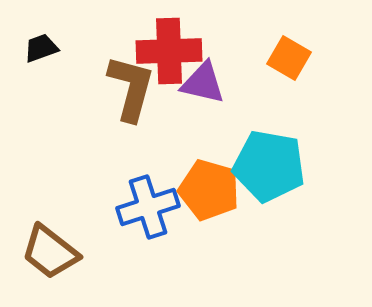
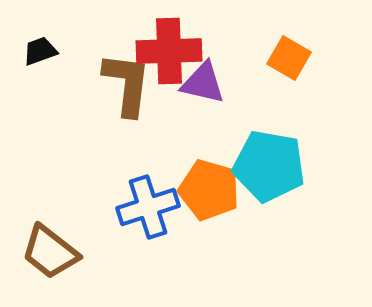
black trapezoid: moved 1 px left, 3 px down
brown L-shape: moved 4 px left, 4 px up; rotated 8 degrees counterclockwise
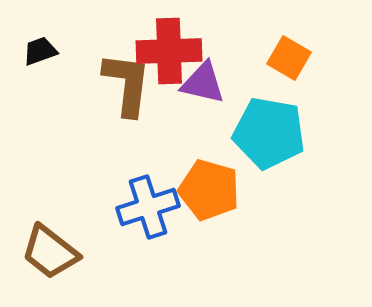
cyan pentagon: moved 33 px up
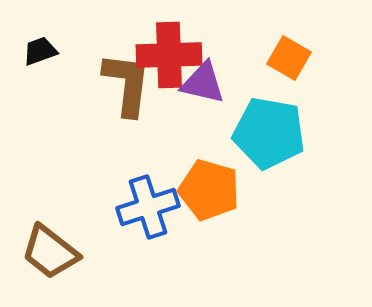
red cross: moved 4 px down
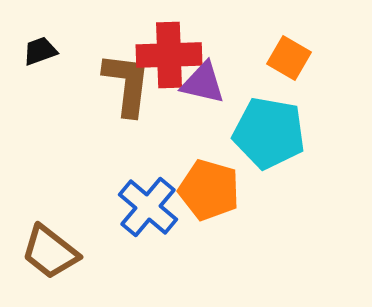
blue cross: rotated 32 degrees counterclockwise
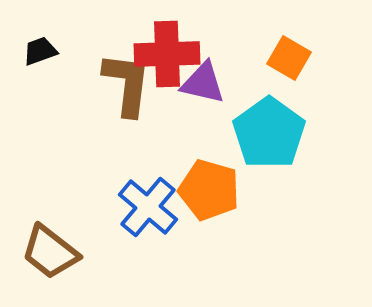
red cross: moved 2 px left, 1 px up
cyan pentagon: rotated 26 degrees clockwise
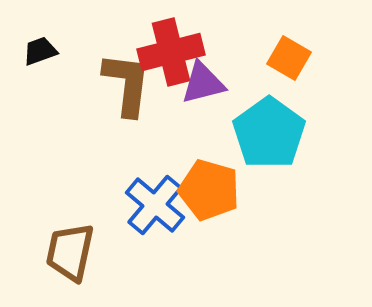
red cross: moved 4 px right, 2 px up; rotated 12 degrees counterclockwise
purple triangle: rotated 27 degrees counterclockwise
blue cross: moved 7 px right, 2 px up
brown trapezoid: moved 20 px right; rotated 64 degrees clockwise
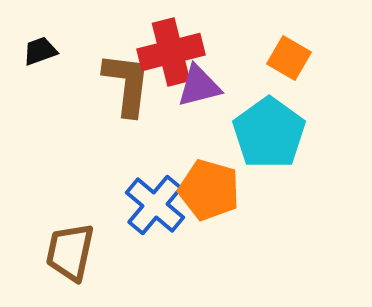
purple triangle: moved 4 px left, 3 px down
